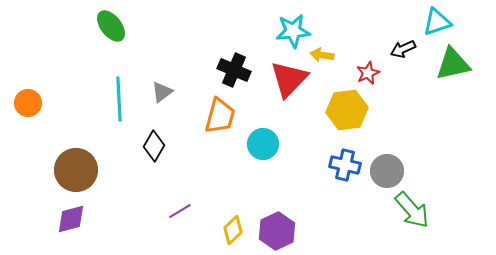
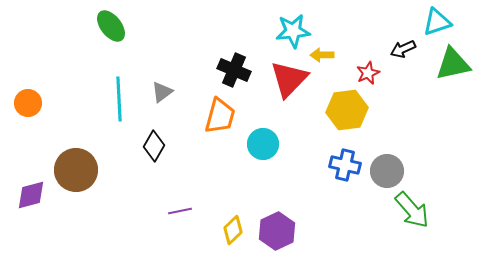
yellow arrow: rotated 10 degrees counterclockwise
purple line: rotated 20 degrees clockwise
purple diamond: moved 40 px left, 24 px up
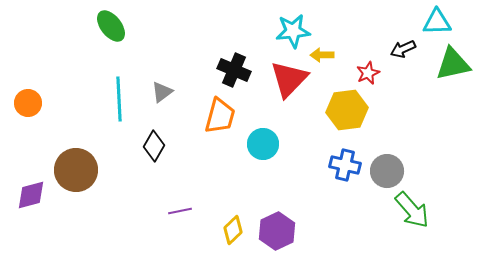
cyan triangle: rotated 16 degrees clockwise
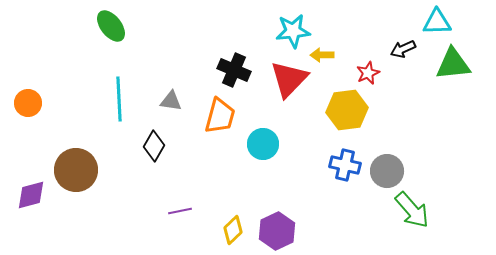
green triangle: rotated 6 degrees clockwise
gray triangle: moved 9 px right, 9 px down; rotated 45 degrees clockwise
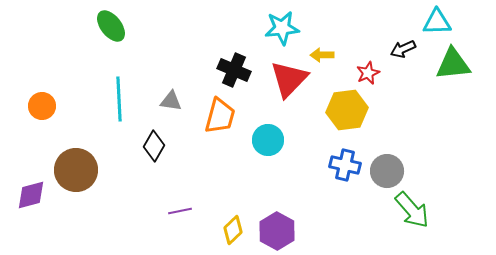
cyan star: moved 11 px left, 3 px up
orange circle: moved 14 px right, 3 px down
cyan circle: moved 5 px right, 4 px up
purple hexagon: rotated 6 degrees counterclockwise
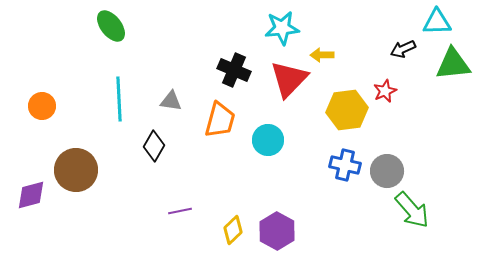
red star: moved 17 px right, 18 px down
orange trapezoid: moved 4 px down
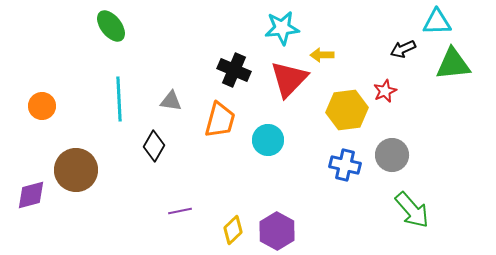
gray circle: moved 5 px right, 16 px up
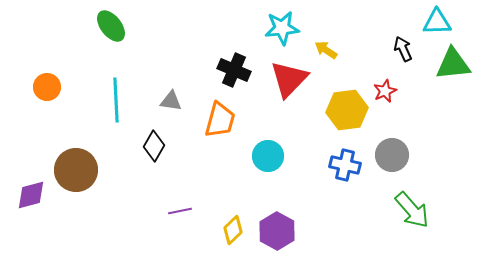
black arrow: rotated 90 degrees clockwise
yellow arrow: moved 4 px right, 5 px up; rotated 35 degrees clockwise
cyan line: moved 3 px left, 1 px down
orange circle: moved 5 px right, 19 px up
cyan circle: moved 16 px down
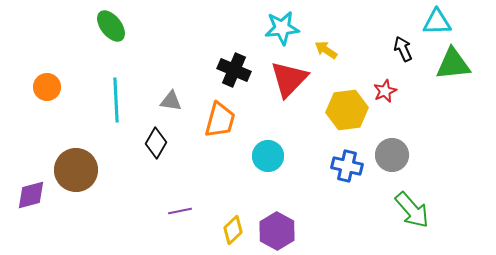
black diamond: moved 2 px right, 3 px up
blue cross: moved 2 px right, 1 px down
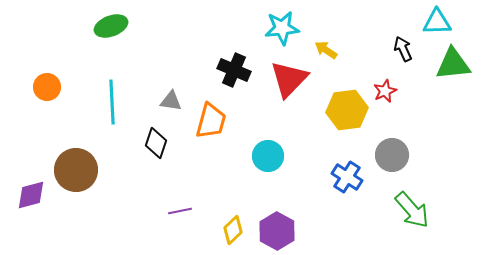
green ellipse: rotated 72 degrees counterclockwise
cyan line: moved 4 px left, 2 px down
orange trapezoid: moved 9 px left, 1 px down
black diamond: rotated 12 degrees counterclockwise
blue cross: moved 11 px down; rotated 20 degrees clockwise
